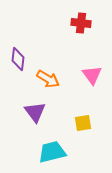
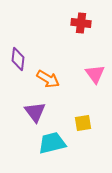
pink triangle: moved 3 px right, 1 px up
cyan trapezoid: moved 9 px up
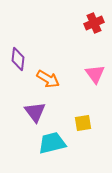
red cross: moved 13 px right; rotated 30 degrees counterclockwise
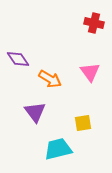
red cross: rotated 36 degrees clockwise
purple diamond: rotated 40 degrees counterclockwise
pink triangle: moved 5 px left, 2 px up
orange arrow: moved 2 px right
cyan trapezoid: moved 6 px right, 6 px down
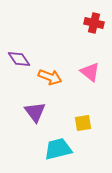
purple diamond: moved 1 px right
pink triangle: rotated 15 degrees counterclockwise
orange arrow: moved 2 px up; rotated 10 degrees counterclockwise
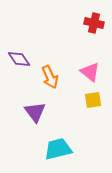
orange arrow: rotated 45 degrees clockwise
yellow square: moved 10 px right, 23 px up
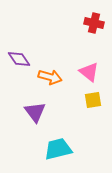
pink triangle: moved 1 px left
orange arrow: rotated 50 degrees counterclockwise
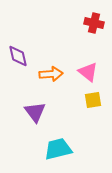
purple diamond: moved 1 px left, 3 px up; rotated 20 degrees clockwise
pink triangle: moved 1 px left
orange arrow: moved 1 px right, 3 px up; rotated 20 degrees counterclockwise
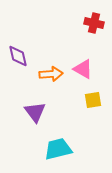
pink triangle: moved 5 px left, 3 px up; rotated 10 degrees counterclockwise
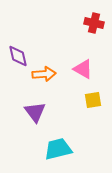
orange arrow: moved 7 px left
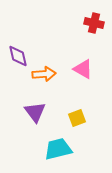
yellow square: moved 16 px left, 18 px down; rotated 12 degrees counterclockwise
